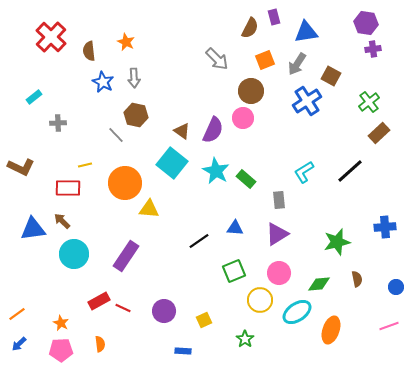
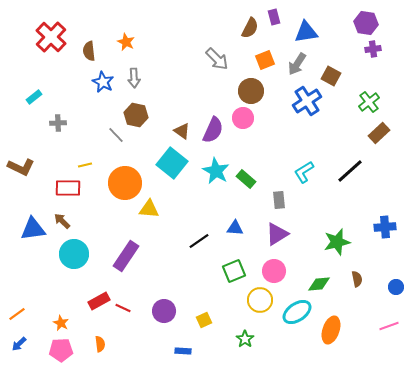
pink circle at (279, 273): moved 5 px left, 2 px up
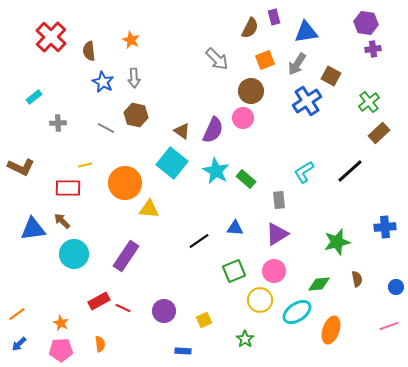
orange star at (126, 42): moved 5 px right, 2 px up
gray line at (116, 135): moved 10 px left, 7 px up; rotated 18 degrees counterclockwise
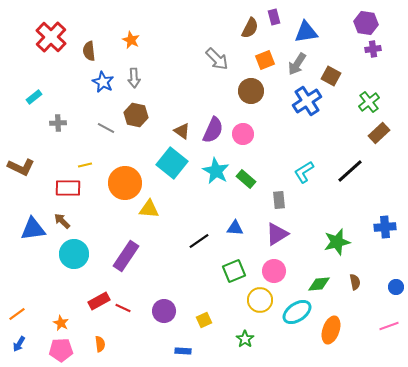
pink circle at (243, 118): moved 16 px down
brown semicircle at (357, 279): moved 2 px left, 3 px down
blue arrow at (19, 344): rotated 14 degrees counterclockwise
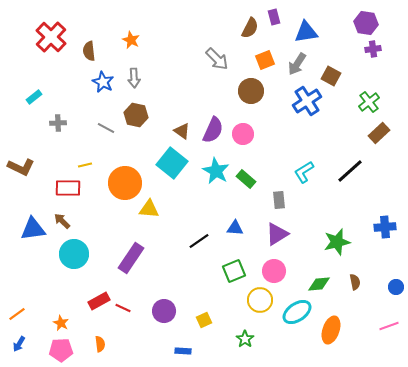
purple rectangle at (126, 256): moved 5 px right, 2 px down
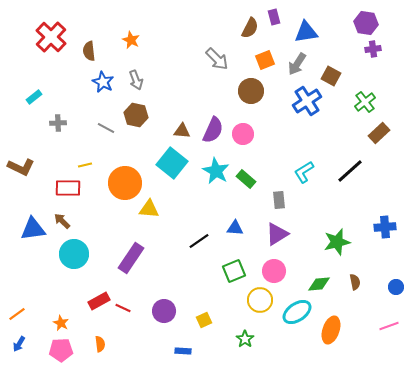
gray arrow at (134, 78): moved 2 px right, 2 px down; rotated 18 degrees counterclockwise
green cross at (369, 102): moved 4 px left
brown triangle at (182, 131): rotated 30 degrees counterclockwise
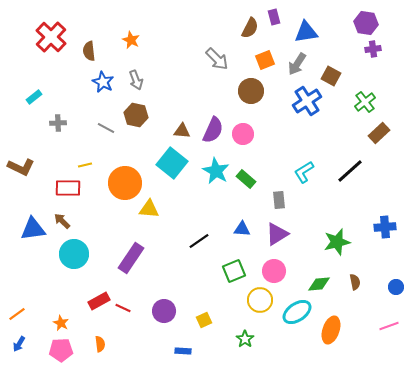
blue triangle at (235, 228): moved 7 px right, 1 px down
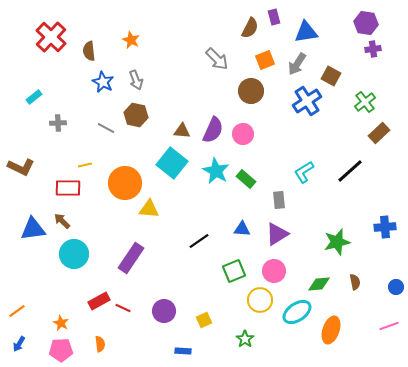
orange line at (17, 314): moved 3 px up
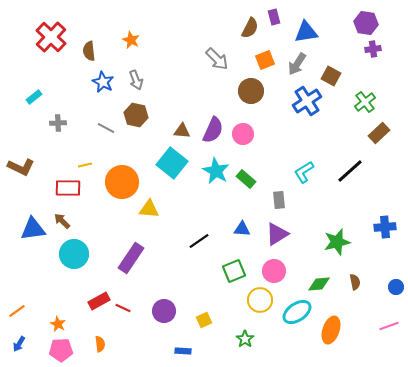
orange circle at (125, 183): moved 3 px left, 1 px up
orange star at (61, 323): moved 3 px left, 1 px down
